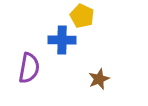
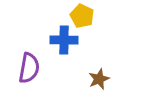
blue cross: moved 2 px right
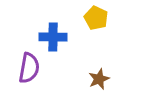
yellow pentagon: moved 14 px right, 2 px down
blue cross: moved 11 px left, 3 px up
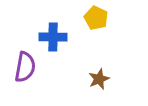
purple semicircle: moved 4 px left, 1 px up
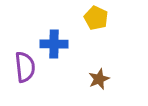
blue cross: moved 1 px right, 7 px down
purple semicircle: rotated 16 degrees counterclockwise
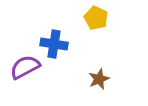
blue cross: rotated 8 degrees clockwise
purple semicircle: rotated 112 degrees counterclockwise
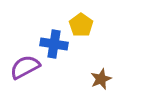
yellow pentagon: moved 15 px left, 7 px down; rotated 10 degrees clockwise
brown star: moved 2 px right
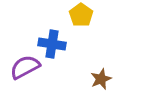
yellow pentagon: moved 10 px up
blue cross: moved 2 px left
